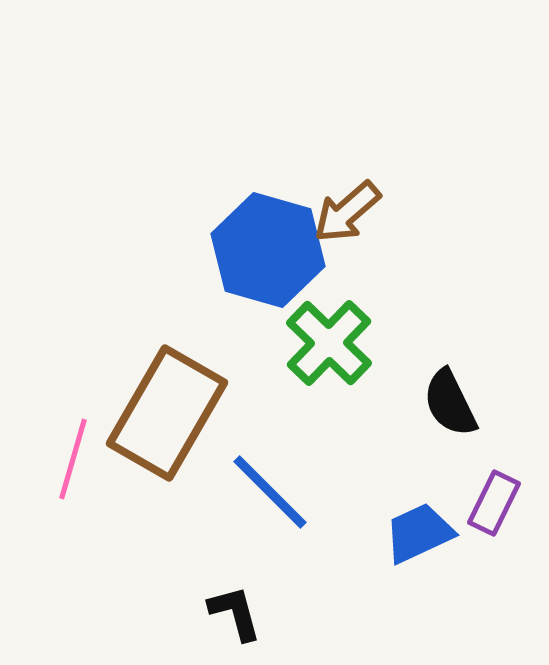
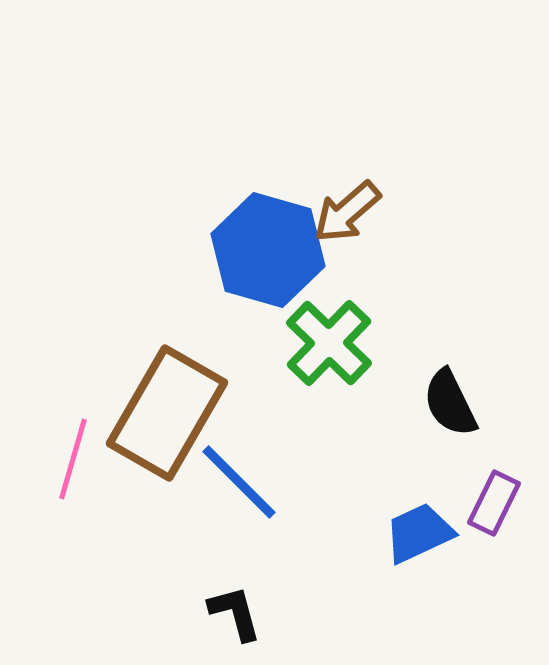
blue line: moved 31 px left, 10 px up
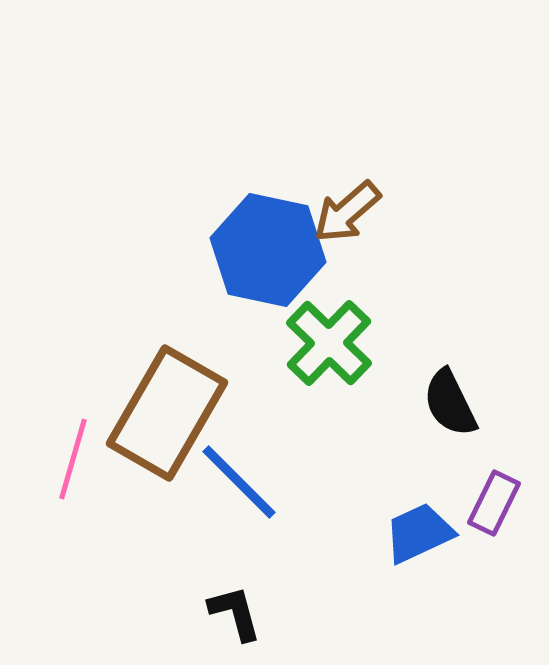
blue hexagon: rotated 4 degrees counterclockwise
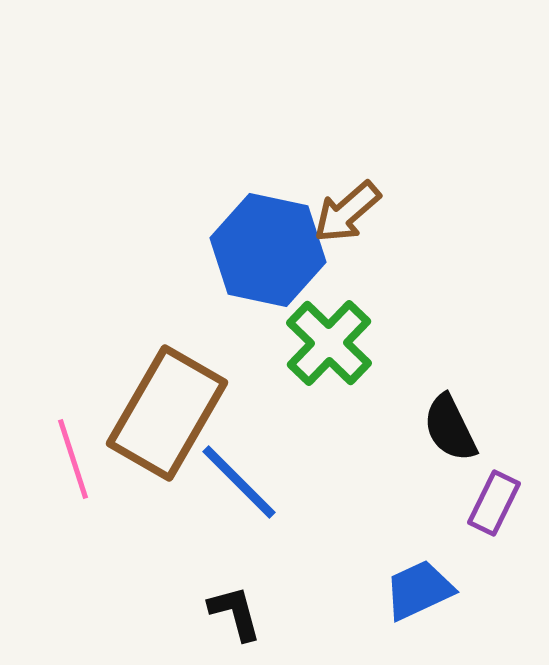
black semicircle: moved 25 px down
pink line: rotated 34 degrees counterclockwise
blue trapezoid: moved 57 px down
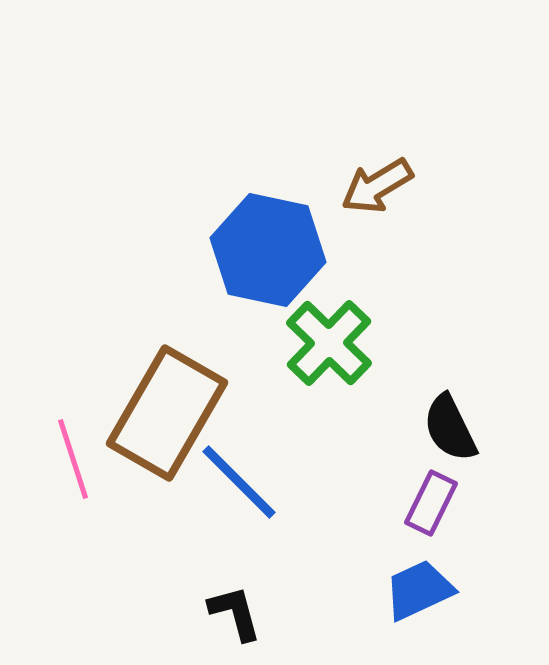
brown arrow: moved 30 px right, 26 px up; rotated 10 degrees clockwise
purple rectangle: moved 63 px left
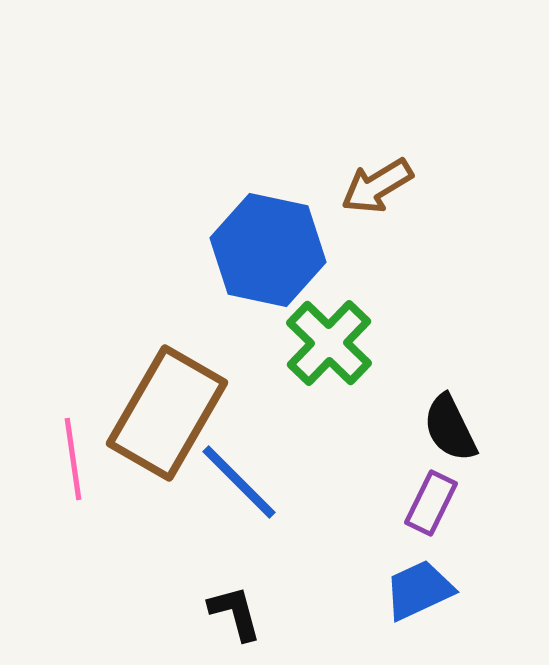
pink line: rotated 10 degrees clockwise
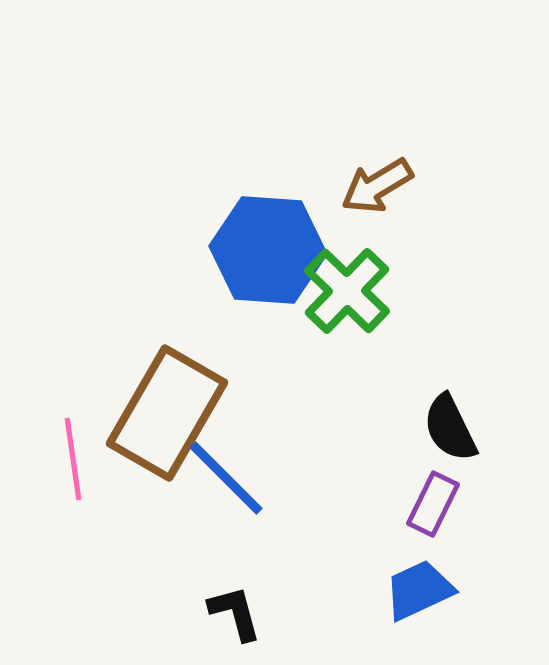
blue hexagon: rotated 8 degrees counterclockwise
green cross: moved 18 px right, 52 px up
blue line: moved 13 px left, 4 px up
purple rectangle: moved 2 px right, 1 px down
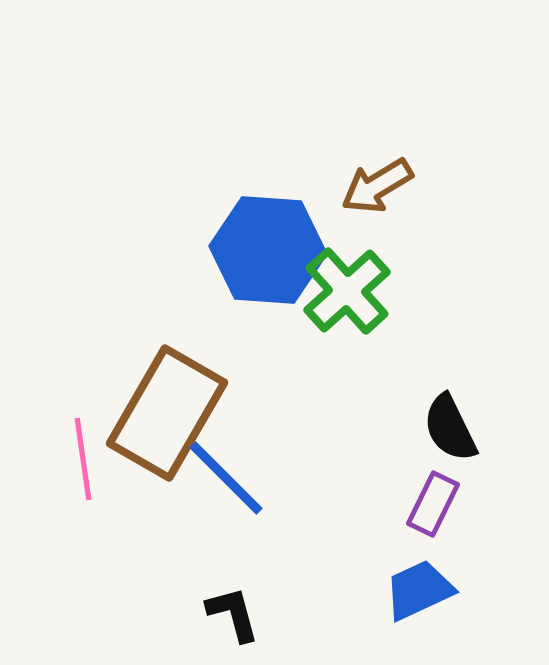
green cross: rotated 4 degrees clockwise
pink line: moved 10 px right
black L-shape: moved 2 px left, 1 px down
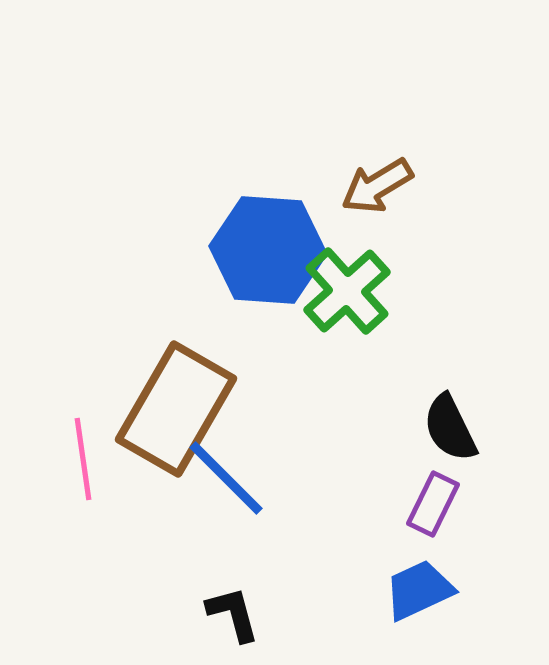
brown rectangle: moved 9 px right, 4 px up
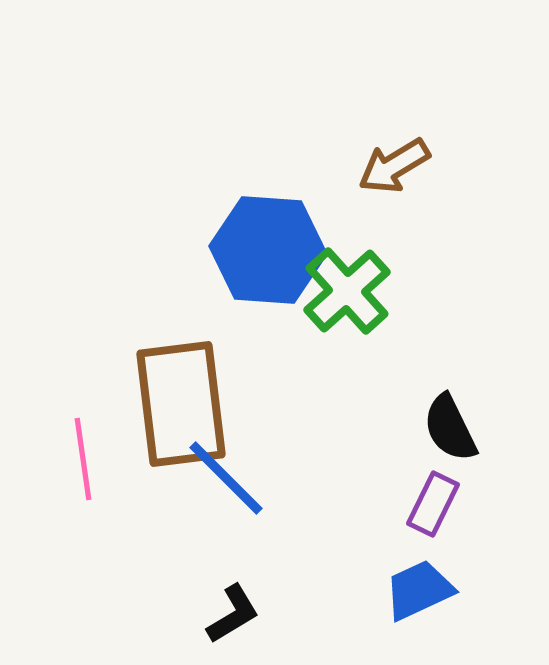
brown arrow: moved 17 px right, 20 px up
brown rectangle: moved 5 px right, 5 px up; rotated 37 degrees counterclockwise
black L-shape: rotated 74 degrees clockwise
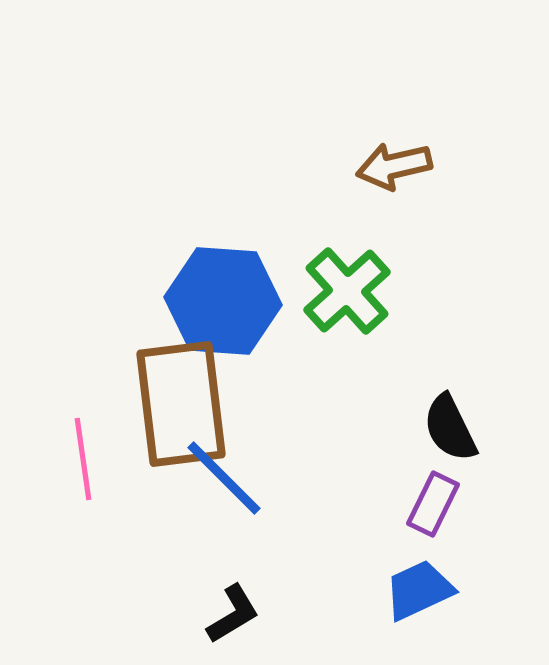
brown arrow: rotated 18 degrees clockwise
blue hexagon: moved 45 px left, 51 px down
blue line: moved 2 px left
